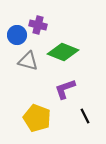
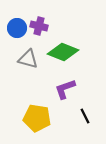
purple cross: moved 1 px right, 1 px down
blue circle: moved 7 px up
gray triangle: moved 2 px up
yellow pentagon: rotated 12 degrees counterclockwise
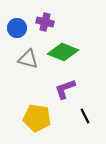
purple cross: moved 6 px right, 4 px up
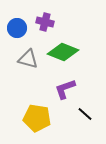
black line: moved 2 px up; rotated 21 degrees counterclockwise
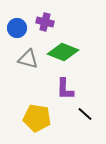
purple L-shape: rotated 70 degrees counterclockwise
